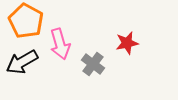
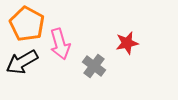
orange pentagon: moved 1 px right, 3 px down
gray cross: moved 1 px right, 2 px down
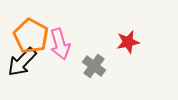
orange pentagon: moved 4 px right, 12 px down
red star: moved 1 px right, 1 px up
black arrow: rotated 16 degrees counterclockwise
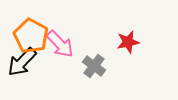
pink arrow: rotated 28 degrees counterclockwise
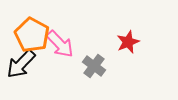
orange pentagon: moved 1 px right, 1 px up
red star: rotated 10 degrees counterclockwise
black arrow: moved 1 px left, 2 px down
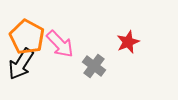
orange pentagon: moved 5 px left, 2 px down
black arrow: rotated 12 degrees counterclockwise
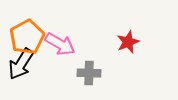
orange pentagon: rotated 16 degrees clockwise
pink arrow: rotated 16 degrees counterclockwise
gray cross: moved 5 px left, 7 px down; rotated 35 degrees counterclockwise
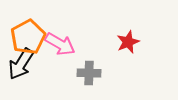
orange pentagon: moved 1 px right
